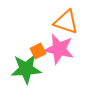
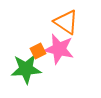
orange triangle: rotated 16 degrees clockwise
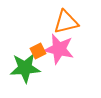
orange triangle: rotated 48 degrees counterclockwise
green star: moved 1 px left, 1 px up
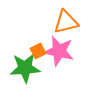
pink star: moved 2 px down
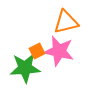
orange square: moved 1 px left
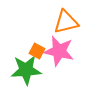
orange square: rotated 35 degrees counterclockwise
green star: moved 1 px right, 2 px down
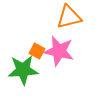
orange triangle: moved 3 px right, 5 px up
green star: moved 3 px left
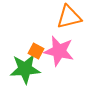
orange square: moved 1 px left
green star: moved 2 px right, 1 px up
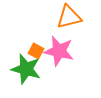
green star: moved 1 px right; rotated 20 degrees clockwise
